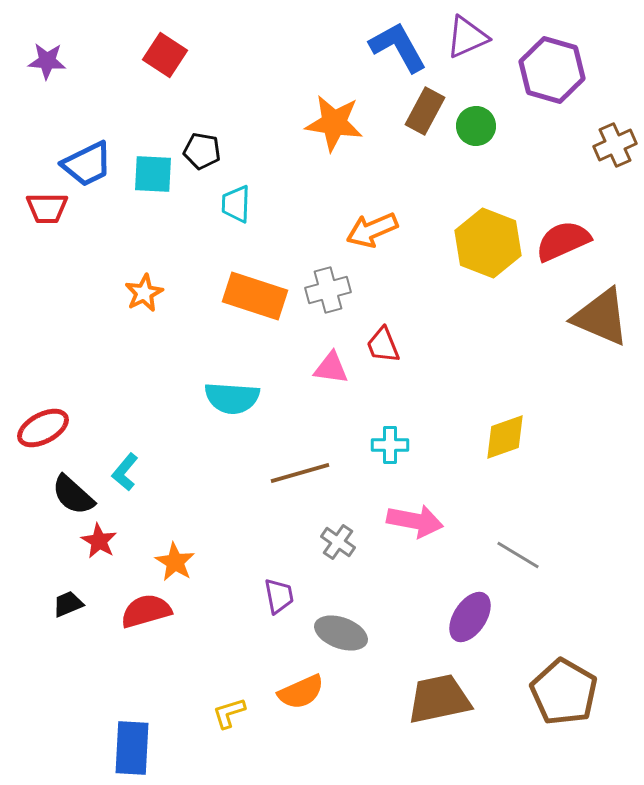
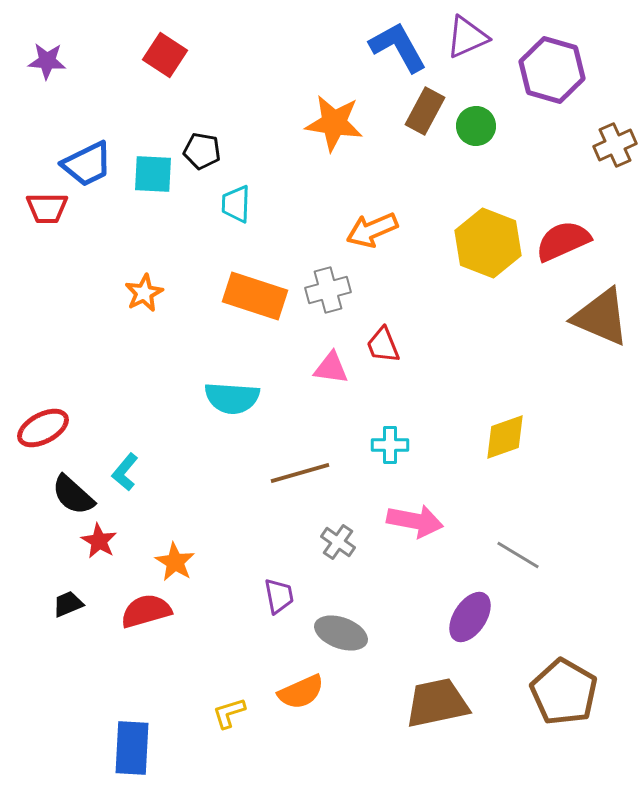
brown trapezoid at (439, 699): moved 2 px left, 4 px down
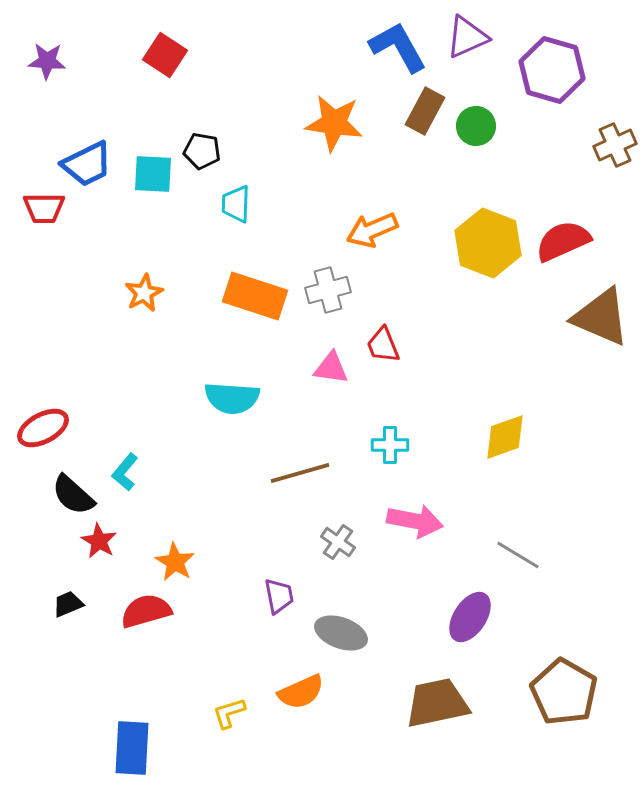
red trapezoid at (47, 208): moved 3 px left
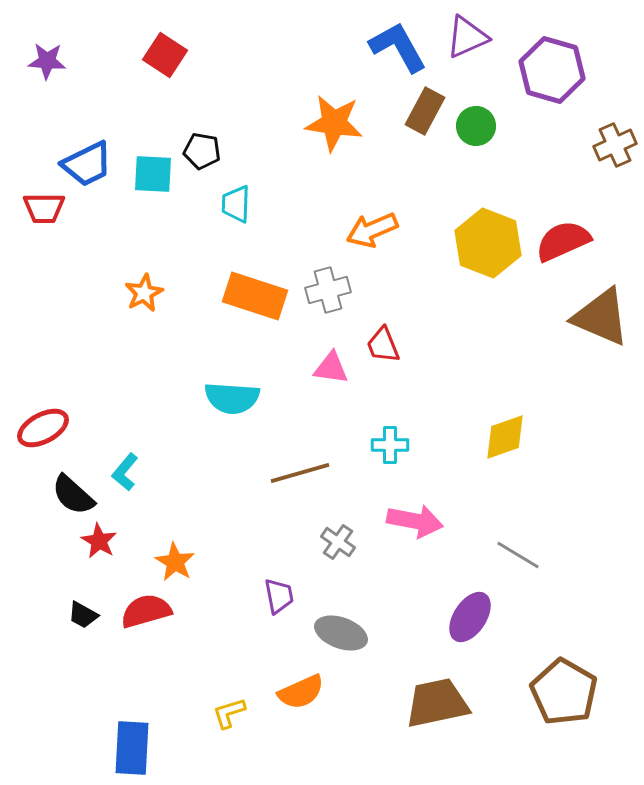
black trapezoid at (68, 604): moved 15 px right, 11 px down; rotated 128 degrees counterclockwise
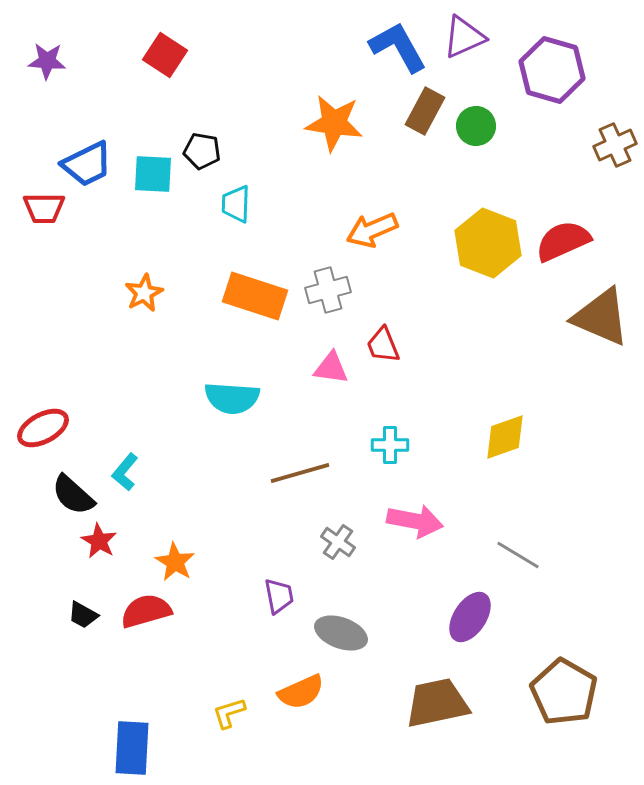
purple triangle at (467, 37): moved 3 px left
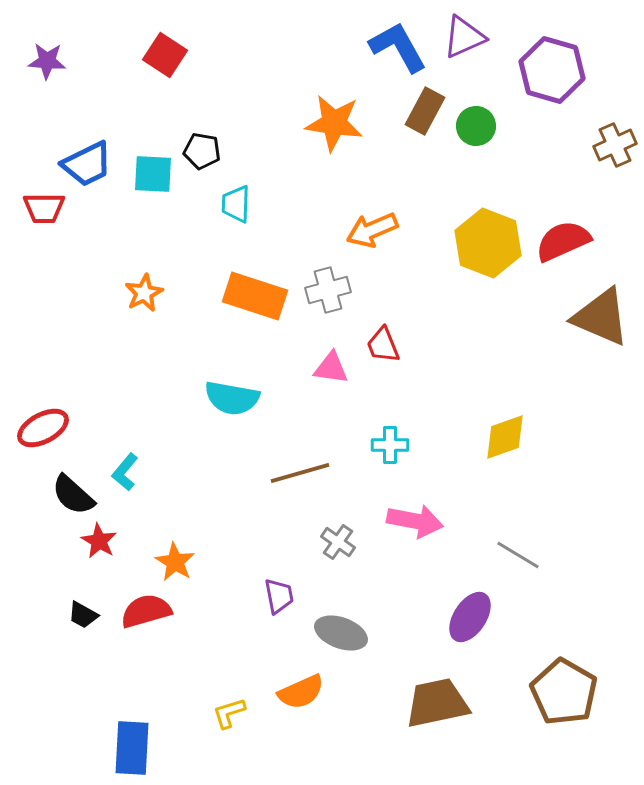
cyan semicircle at (232, 398): rotated 6 degrees clockwise
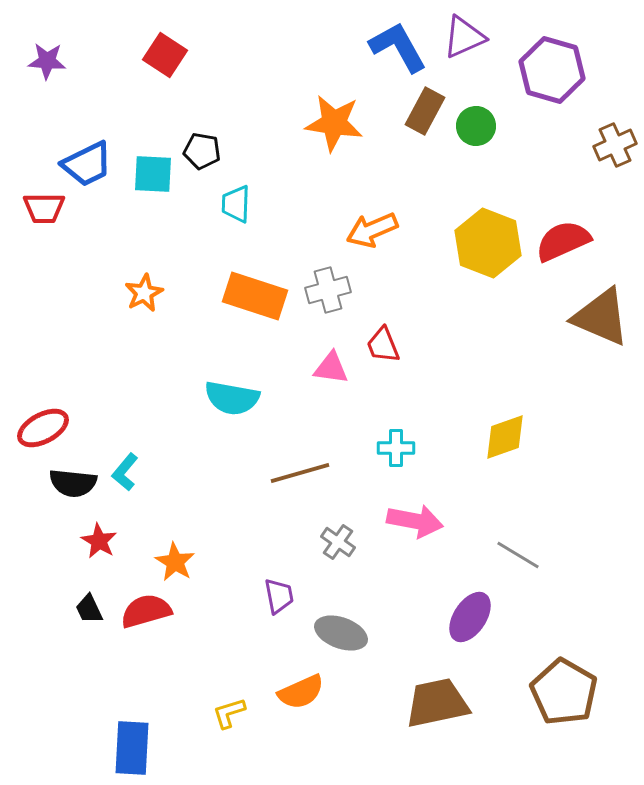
cyan cross at (390, 445): moved 6 px right, 3 px down
black semicircle at (73, 495): moved 12 px up; rotated 36 degrees counterclockwise
black trapezoid at (83, 615): moved 6 px right, 6 px up; rotated 36 degrees clockwise
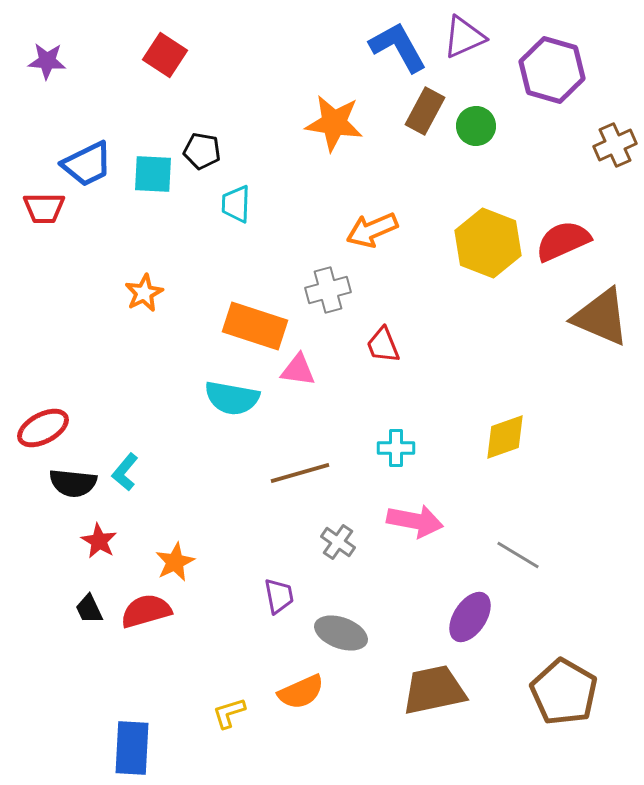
orange rectangle at (255, 296): moved 30 px down
pink triangle at (331, 368): moved 33 px left, 2 px down
orange star at (175, 562): rotated 15 degrees clockwise
brown trapezoid at (437, 703): moved 3 px left, 13 px up
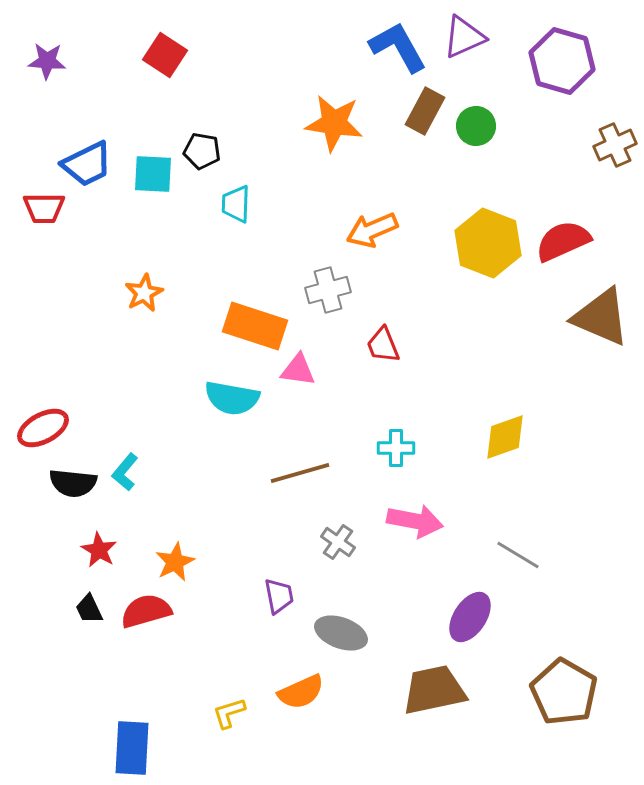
purple hexagon at (552, 70): moved 10 px right, 9 px up
red star at (99, 541): moved 9 px down
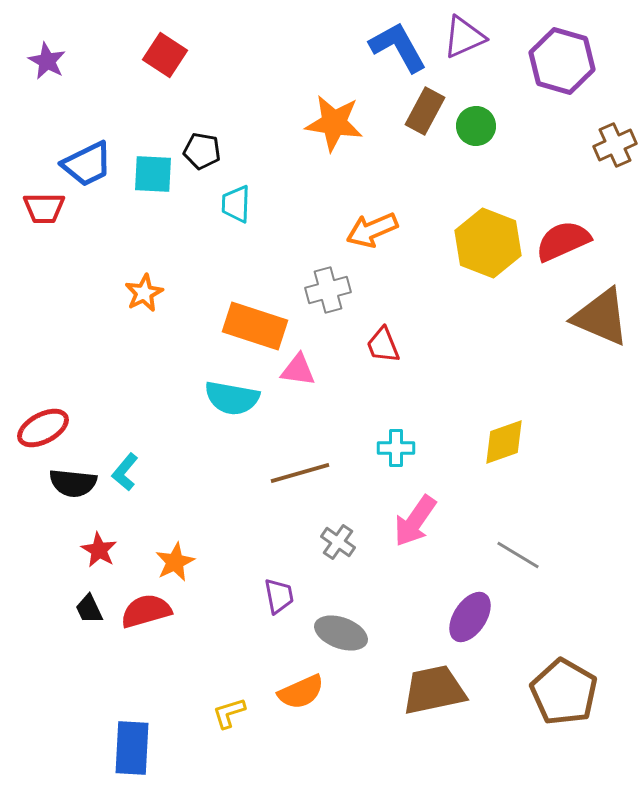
purple star at (47, 61): rotated 24 degrees clockwise
yellow diamond at (505, 437): moved 1 px left, 5 px down
pink arrow at (415, 521): rotated 114 degrees clockwise
